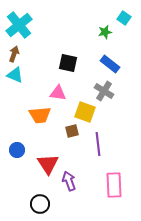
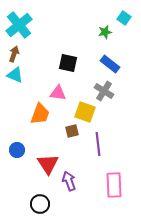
orange trapezoid: moved 1 px up; rotated 65 degrees counterclockwise
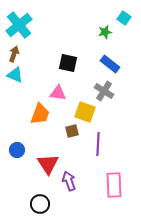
purple line: rotated 10 degrees clockwise
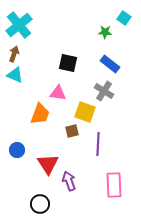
green star: rotated 16 degrees clockwise
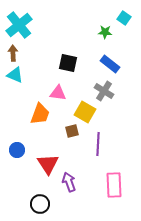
brown arrow: moved 1 px left, 1 px up; rotated 21 degrees counterclockwise
yellow square: rotated 10 degrees clockwise
purple arrow: moved 1 px down
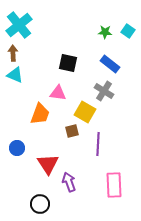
cyan square: moved 4 px right, 13 px down
blue circle: moved 2 px up
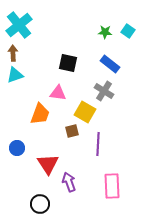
cyan triangle: rotated 42 degrees counterclockwise
pink rectangle: moved 2 px left, 1 px down
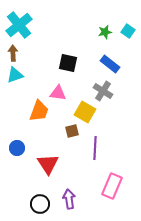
green star: rotated 16 degrees counterclockwise
gray cross: moved 1 px left
orange trapezoid: moved 1 px left, 3 px up
purple line: moved 3 px left, 4 px down
purple arrow: moved 17 px down; rotated 12 degrees clockwise
pink rectangle: rotated 25 degrees clockwise
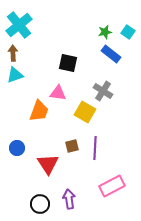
cyan square: moved 1 px down
blue rectangle: moved 1 px right, 10 px up
brown square: moved 15 px down
pink rectangle: rotated 40 degrees clockwise
